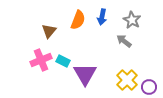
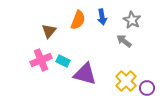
blue arrow: rotated 21 degrees counterclockwise
purple triangle: rotated 45 degrees counterclockwise
yellow cross: moved 1 px left, 1 px down
purple circle: moved 2 px left, 1 px down
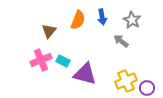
gray arrow: moved 3 px left
yellow cross: rotated 20 degrees clockwise
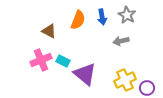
gray star: moved 5 px left, 5 px up
brown triangle: rotated 42 degrees counterclockwise
gray arrow: rotated 49 degrees counterclockwise
purple triangle: rotated 25 degrees clockwise
yellow cross: moved 1 px left, 1 px up
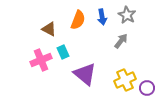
brown triangle: moved 2 px up
gray arrow: rotated 140 degrees clockwise
cyan rectangle: moved 9 px up; rotated 40 degrees clockwise
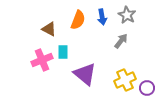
cyan rectangle: rotated 24 degrees clockwise
pink cross: moved 1 px right
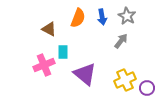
gray star: moved 1 px down
orange semicircle: moved 2 px up
pink cross: moved 2 px right, 5 px down
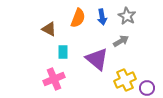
gray arrow: rotated 21 degrees clockwise
pink cross: moved 10 px right, 14 px down
purple triangle: moved 12 px right, 15 px up
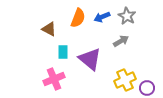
blue arrow: rotated 77 degrees clockwise
purple triangle: moved 7 px left
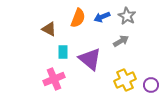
purple circle: moved 4 px right, 3 px up
